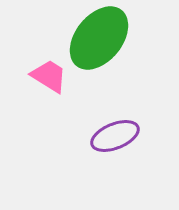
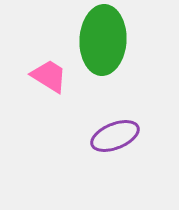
green ellipse: moved 4 px right, 2 px down; rotated 36 degrees counterclockwise
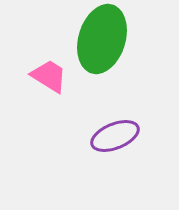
green ellipse: moved 1 px left, 1 px up; rotated 14 degrees clockwise
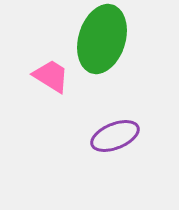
pink trapezoid: moved 2 px right
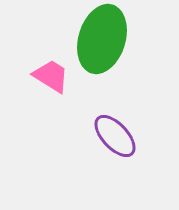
purple ellipse: rotated 69 degrees clockwise
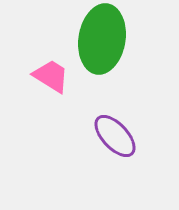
green ellipse: rotated 8 degrees counterclockwise
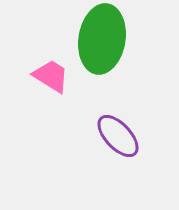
purple ellipse: moved 3 px right
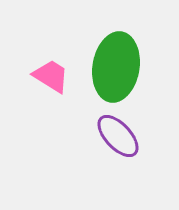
green ellipse: moved 14 px right, 28 px down
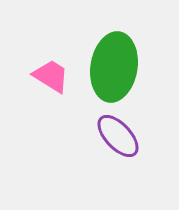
green ellipse: moved 2 px left
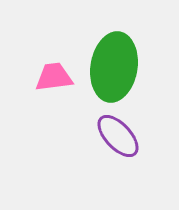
pink trapezoid: moved 3 px right, 1 px down; rotated 39 degrees counterclockwise
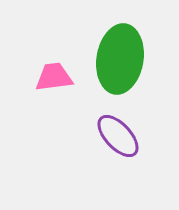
green ellipse: moved 6 px right, 8 px up
